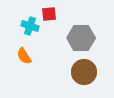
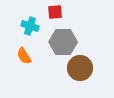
red square: moved 6 px right, 2 px up
gray hexagon: moved 18 px left, 4 px down
brown circle: moved 4 px left, 4 px up
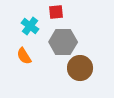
red square: moved 1 px right
cyan cross: rotated 18 degrees clockwise
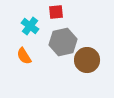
gray hexagon: rotated 12 degrees counterclockwise
brown circle: moved 7 px right, 8 px up
